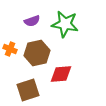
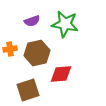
orange cross: rotated 32 degrees counterclockwise
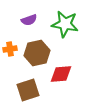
purple semicircle: moved 3 px left, 1 px up
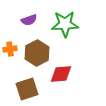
green star: rotated 12 degrees counterclockwise
brown hexagon: rotated 15 degrees counterclockwise
brown square: moved 1 px left, 1 px up
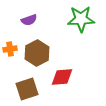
green star: moved 16 px right, 5 px up
red diamond: moved 1 px right, 3 px down
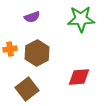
purple semicircle: moved 3 px right, 3 px up
red diamond: moved 17 px right
brown square: rotated 20 degrees counterclockwise
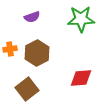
red diamond: moved 2 px right, 1 px down
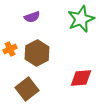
green star: rotated 20 degrees counterclockwise
orange cross: rotated 16 degrees counterclockwise
